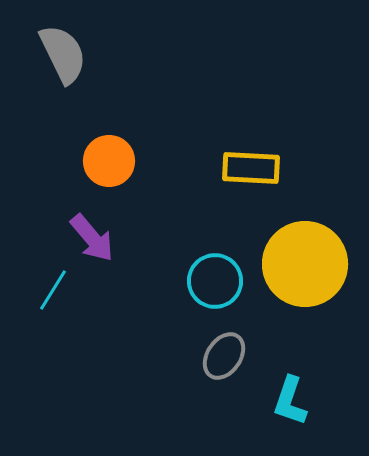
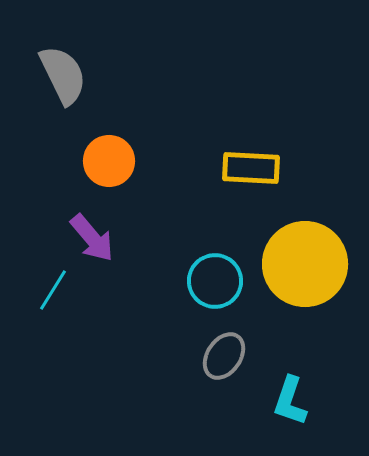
gray semicircle: moved 21 px down
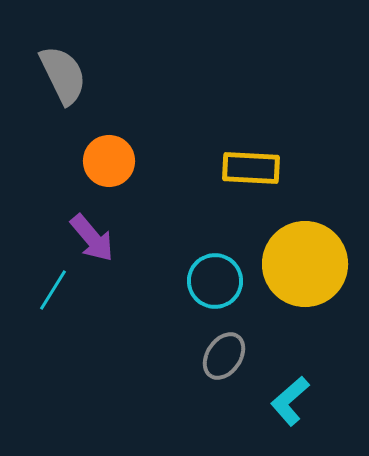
cyan L-shape: rotated 30 degrees clockwise
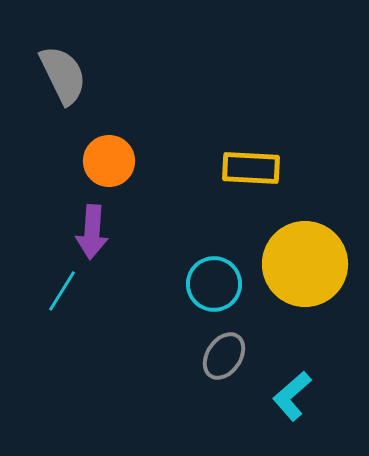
purple arrow: moved 6 px up; rotated 44 degrees clockwise
cyan circle: moved 1 px left, 3 px down
cyan line: moved 9 px right, 1 px down
cyan L-shape: moved 2 px right, 5 px up
